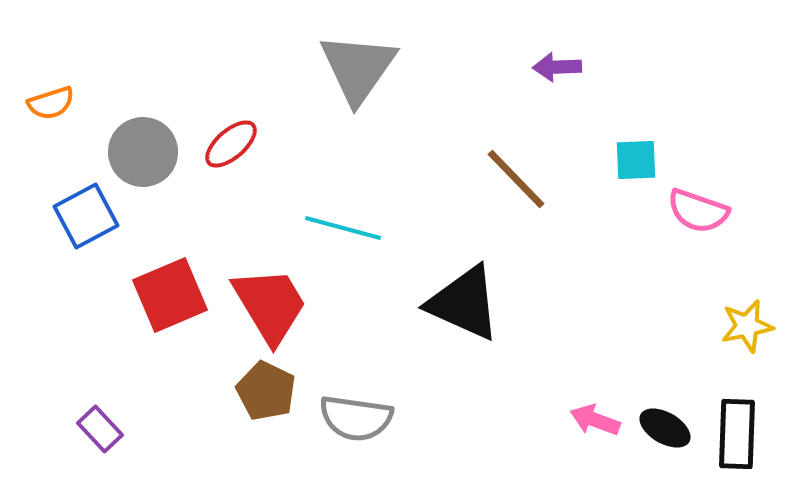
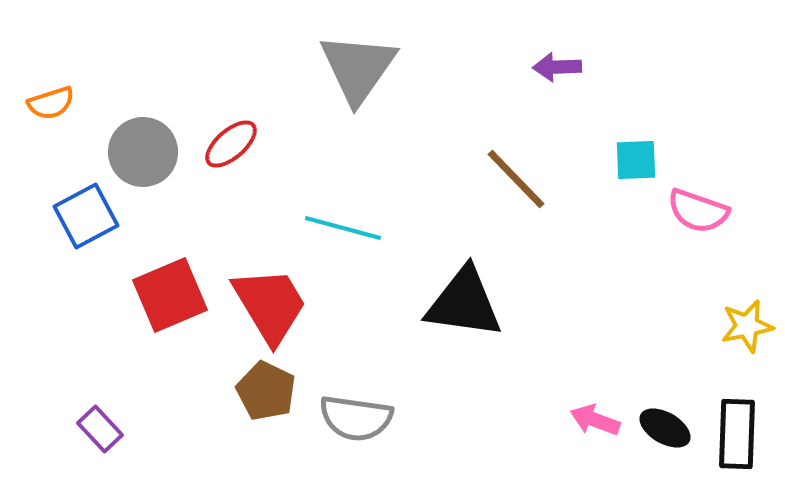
black triangle: rotated 16 degrees counterclockwise
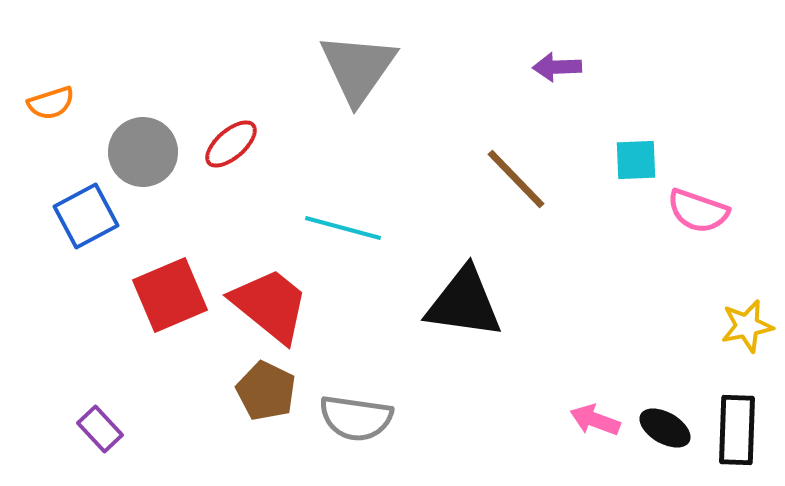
red trapezoid: rotated 20 degrees counterclockwise
black rectangle: moved 4 px up
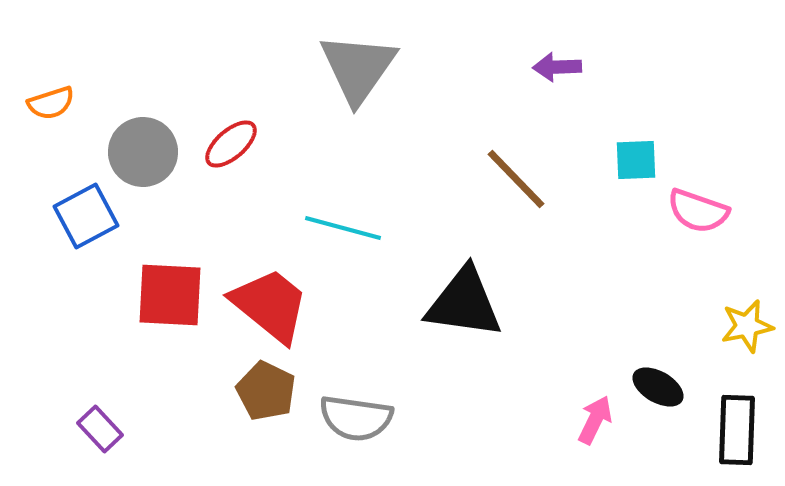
red square: rotated 26 degrees clockwise
pink arrow: rotated 96 degrees clockwise
black ellipse: moved 7 px left, 41 px up
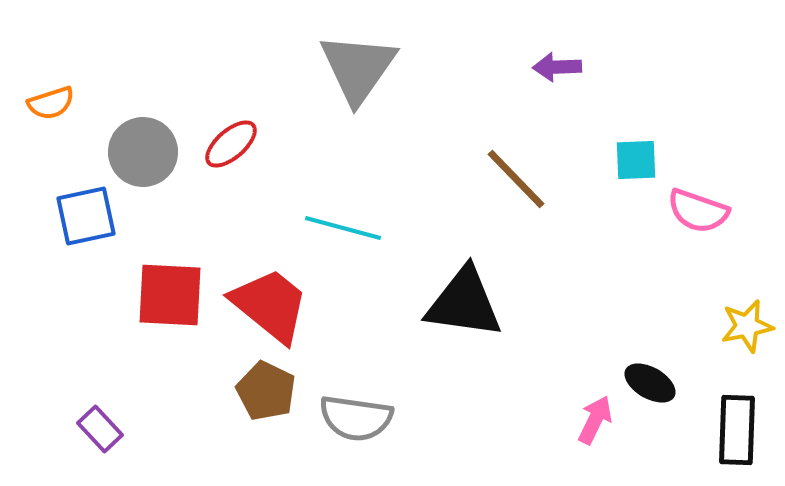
blue square: rotated 16 degrees clockwise
black ellipse: moved 8 px left, 4 px up
